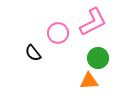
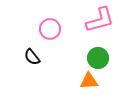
pink L-shape: moved 7 px right, 2 px up; rotated 12 degrees clockwise
pink circle: moved 8 px left, 4 px up
black semicircle: moved 1 px left, 4 px down
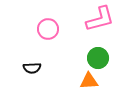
pink L-shape: moved 1 px up
pink circle: moved 2 px left
black semicircle: moved 11 px down; rotated 54 degrees counterclockwise
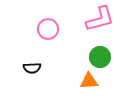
green circle: moved 2 px right, 1 px up
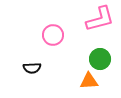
pink circle: moved 5 px right, 6 px down
green circle: moved 2 px down
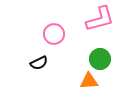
pink circle: moved 1 px right, 1 px up
black semicircle: moved 7 px right, 5 px up; rotated 24 degrees counterclockwise
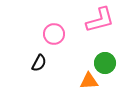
pink L-shape: moved 1 px down
green circle: moved 5 px right, 4 px down
black semicircle: rotated 36 degrees counterclockwise
